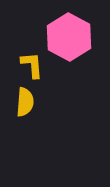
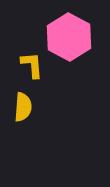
yellow semicircle: moved 2 px left, 5 px down
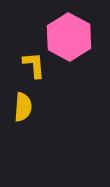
yellow L-shape: moved 2 px right
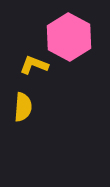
yellow L-shape: rotated 64 degrees counterclockwise
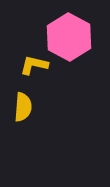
yellow L-shape: rotated 8 degrees counterclockwise
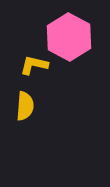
yellow semicircle: moved 2 px right, 1 px up
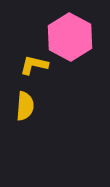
pink hexagon: moved 1 px right
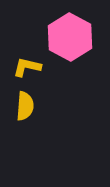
yellow L-shape: moved 7 px left, 2 px down
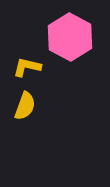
yellow semicircle: rotated 16 degrees clockwise
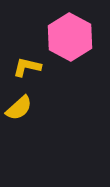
yellow semicircle: moved 6 px left, 2 px down; rotated 28 degrees clockwise
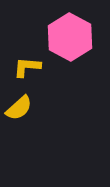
yellow L-shape: rotated 8 degrees counterclockwise
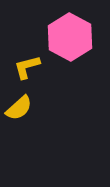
yellow L-shape: rotated 20 degrees counterclockwise
